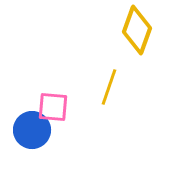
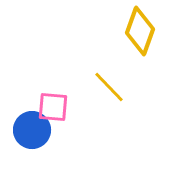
yellow diamond: moved 3 px right, 1 px down
yellow line: rotated 63 degrees counterclockwise
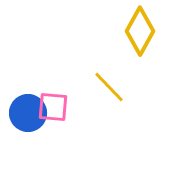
yellow diamond: rotated 9 degrees clockwise
blue circle: moved 4 px left, 17 px up
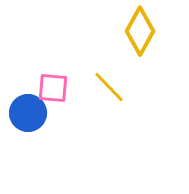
pink square: moved 19 px up
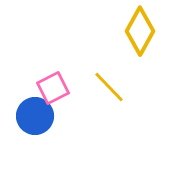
pink square: rotated 32 degrees counterclockwise
blue circle: moved 7 px right, 3 px down
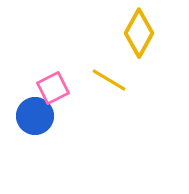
yellow diamond: moved 1 px left, 2 px down
yellow line: moved 7 px up; rotated 15 degrees counterclockwise
